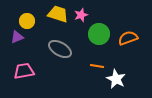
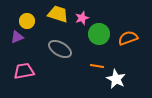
pink star: moved 1 px right, 3 px down
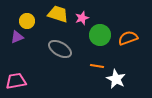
green circle: moved 1 px right, 1 px down
pink trapezoid: moved 8 px left, 10 px down
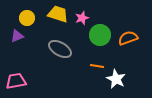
yellow circle: moved 3 px up
purple triangle: moved 1 px up
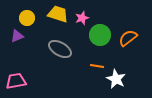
orange semicircle: rotated 18 degrees counterclockwise
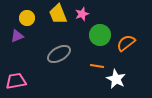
yellow trapezoid: rotated 130 degrees counterclockwise
pink star: moved 4 px up
orange semicircle: moved 2 px left, 5 px down
gray ellipse: moved 1 px left, 5 px down; rotated 60 degrees counterclockwise
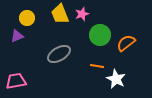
yellow trapezoid: moved 2 px right
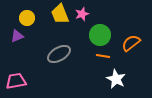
orange semicircle: moved 5 px right
orange line: moved 6 px right, 10 px up
